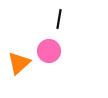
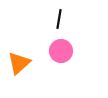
pink circle: moved 12 px right
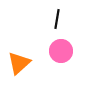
black line: moved 2 px left
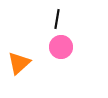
pink circle: moved 4 px up
